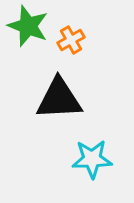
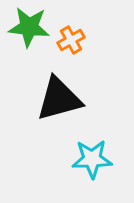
green star: moved 1 px right, 1 px down; rotated 15 degrees counterclockwise
black triangle: rotated 12 degrees counterclockwise
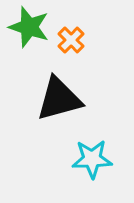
green star: rotated 12 degrees clockwise
orange cross: rotated 16 degrees counterclockwise
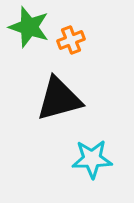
orange cross: rotated 24 degrees clockwise
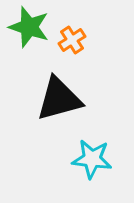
orange cross: moved 1 px right; rotated 12 degrees counterclockwise
cyan star: rotated 9 degrees clockwise
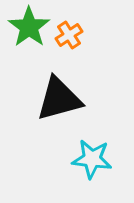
green star: rotated 18 degrees clockwise
orange cross: moved 3 px left, 5 px up
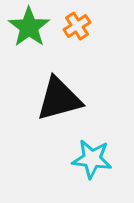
orange cross: moved 8 px right, 9 px up
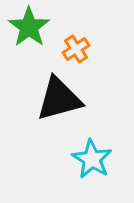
orange cross: moved 1 px left, 23 px down
cyan star: rotated 24 degrees clockwise
